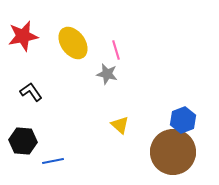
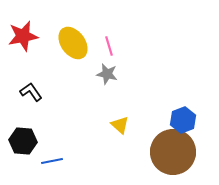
pink line: moved 7 px left, 4 px up
blue line: moved 1 px left
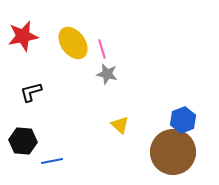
pink line: moved 7 px left, 3 px down
black L-shape: rotated 70 degrees counterclockwise
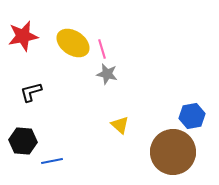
yellow ellipse: rotated 20 degrees counterclockwise
blue hexagon: moved 9 px right, 4 px up; rotated 10 degrees clockwise
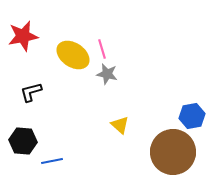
yellow ellipse: moved 12 px down
